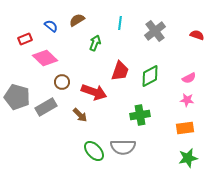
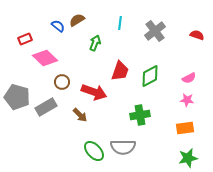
blue semicircle: moved 7 px right
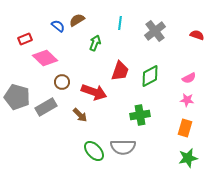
orange rectangle: rotated 66 degrees counterclockwise
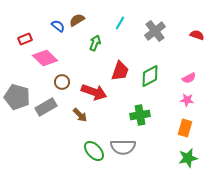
cyan line: rotated 24 degrees clockwise
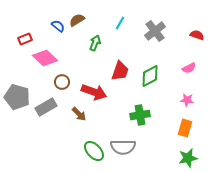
pink semicircle: moved 10 px up
brown arrow: moved 1 px left, 1 px up
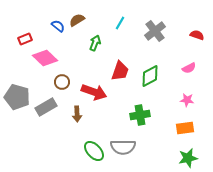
brown arrow: moved 2 px left; rotated 42 degrees clockwise
orange rectangle: rotated 66 degrees clockwise
